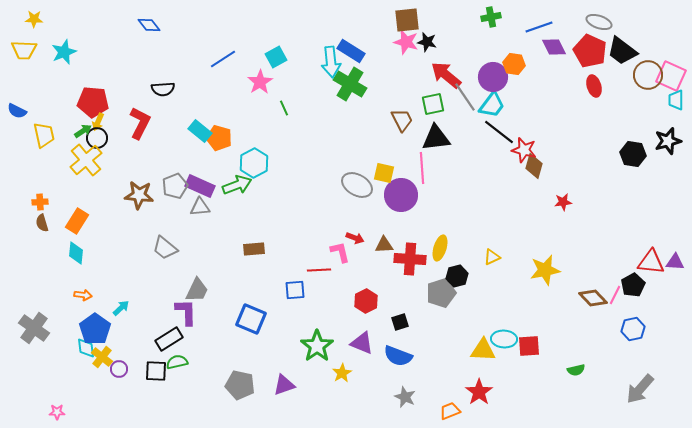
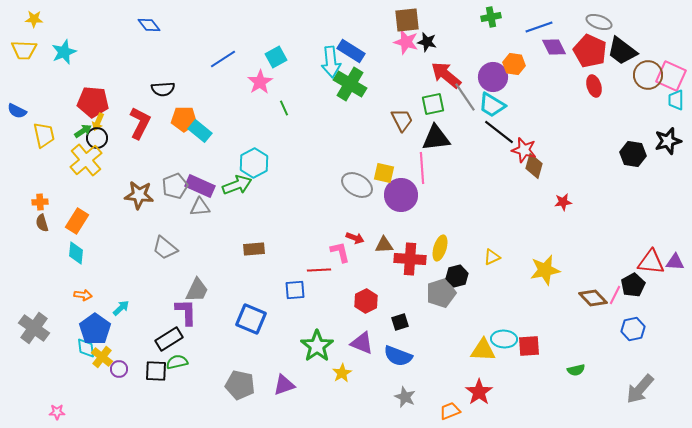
cyan trapezoid at (492, 105): rotated 84 degrees clockwise
orange pentagon at (219, 138): moved 35 px left, 19 px up; rotated 15 degrees counterclockwise
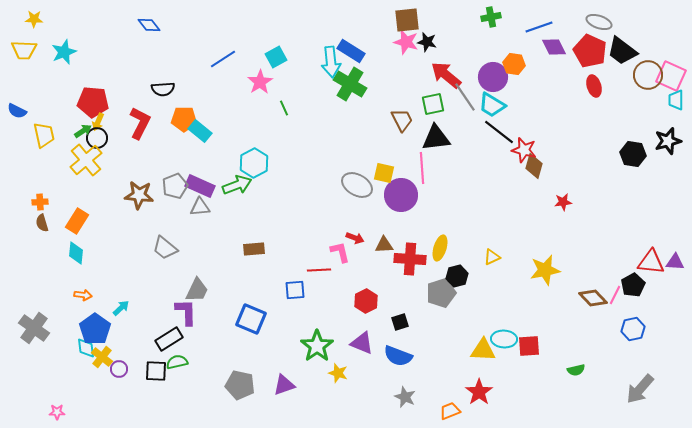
yellow star at (342, 373): moved 4 px left; rotated 24 degrees counterclockwise
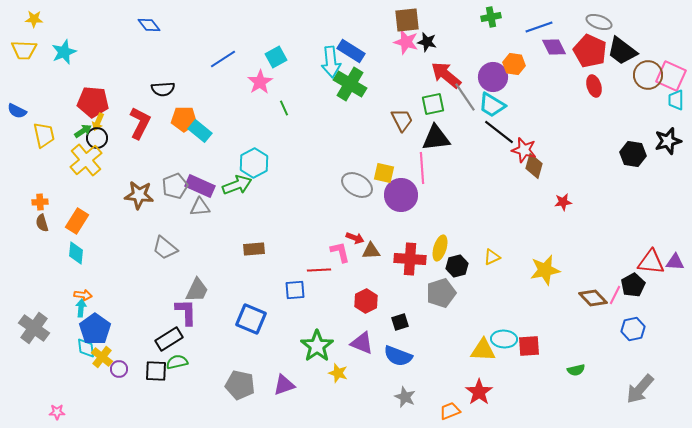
brown triangle at (384, 245): moved 13 px left, 6 px down
black hexagon at (457, 276): moved 10 px up
cyan arrow at (121, 308): moved 40 px left; rotated 42 degrees counterclockwise
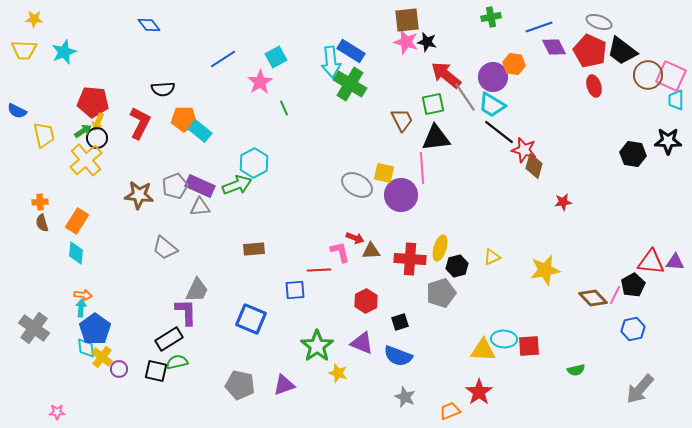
black star at (668, 141): rotated 16 degrees clockwise
black square at (156, 371): rotated 10 degrees clockwise
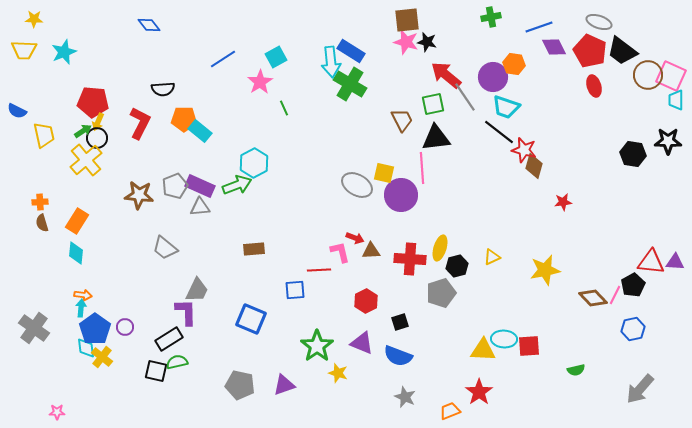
cyan trapezoid at (492, 105): moved 14 px right, 2 px down; rotated 12 degrees counterclockwise
purple circle at (119, 369): moved 6 px right, 42 px up
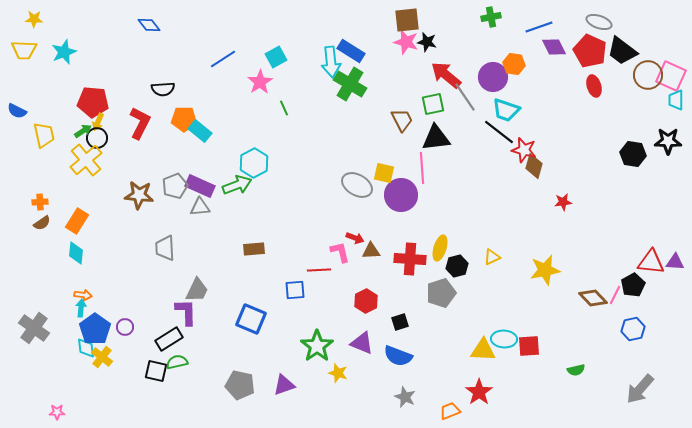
cyan trapezoid at (506, 107): moved 3 px down
brown semicircle at (42, 223): rotated 108 degrees counterclockwise
gray trapezoid at (165, 248): rotated 48 degrees clockwise
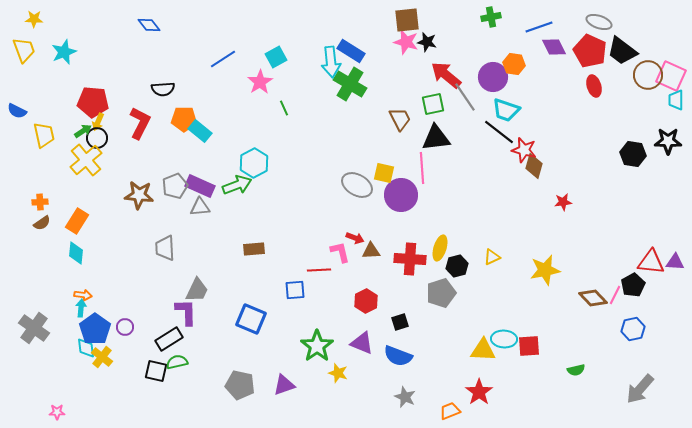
yellow trapezoid at (24, 50): rotated 112 degrees counterclockwise
brown trapezoid at (402, 120): moved 2 px left, 1 px up
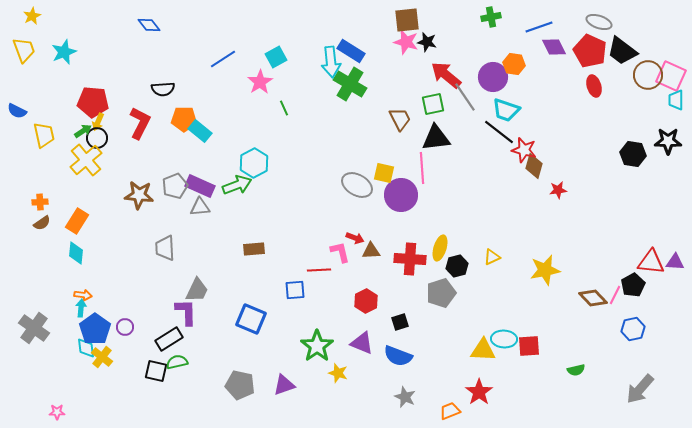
yellow star at (34, 19): moved 2 px left, 3 px up; rotated 30 degrees counterclockwise
red star at (563, 202): moved 5 px left, 12 px up
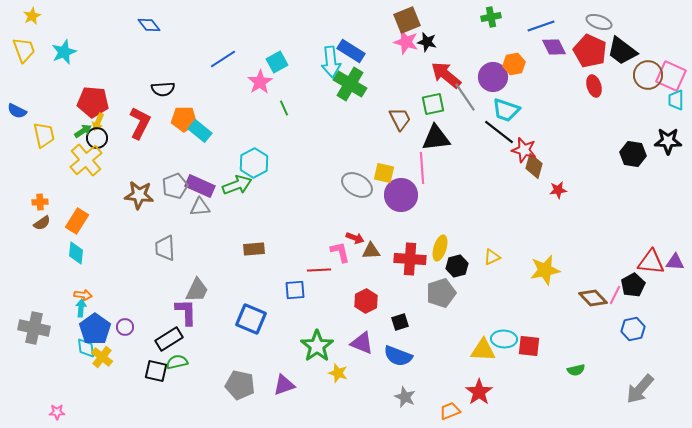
brown square at (407, 20): rotated 16 degrees counterclockwise
blue line at (539, 27): moved 2 px right, 1 px up
cyan square at (276, 57): moved 1 px right, 5 px down
orange hexagon at (514, 64): rotated 20 degrees counterclockwise
gray cross at (34, 328): rotated 24 degrees counterclockwise
red square at (529, 346): rotated 10 degrees clockwise
